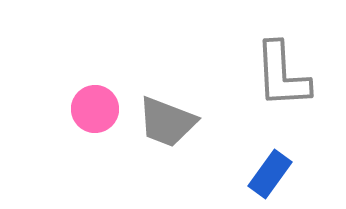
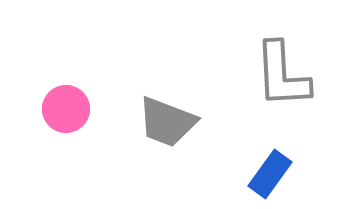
pink circle: moved 29 px left
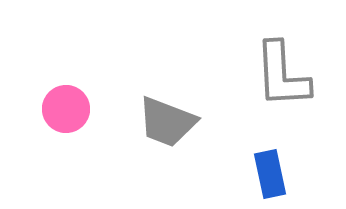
blue rectangle: rotated 48 degrees counterclockwise
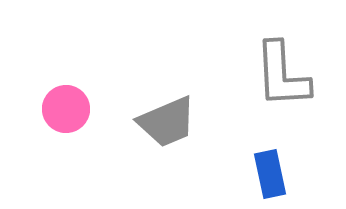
gray trapezoid: rotated 44 degrees counterclockwise
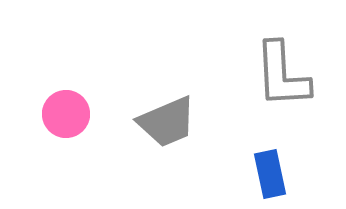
pink circle: moved 5 px down
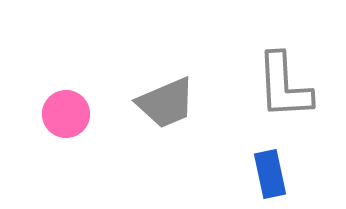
gray L-shape: moved 2 px right, 11 px down
gray trapezoid: moved 1 px left, 19 px up
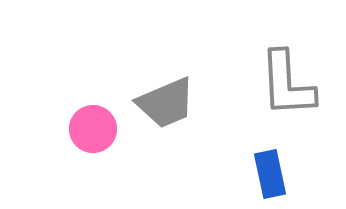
gray L-shape: moved 3 px right, 2 px up
pink circle: moved 27 px right, 15 px down
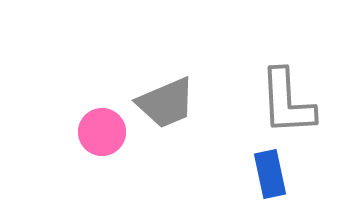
gray L-shape: moved 18 px down
pink circle: moved 9 px right, 3 px down
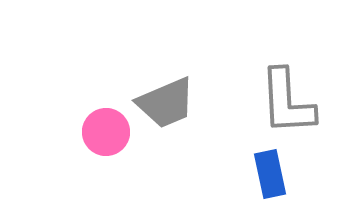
pink circle: moved 4 px right
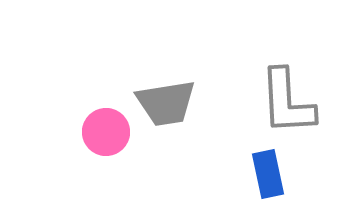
gray trapezoid: rotated 14 degrees clockwise
blue rectangle: moved 2 px left
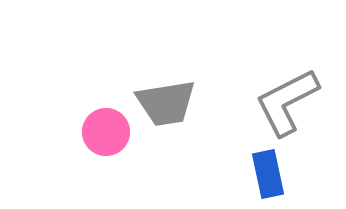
gray L-shape: rotated 66 degrees clockwise
